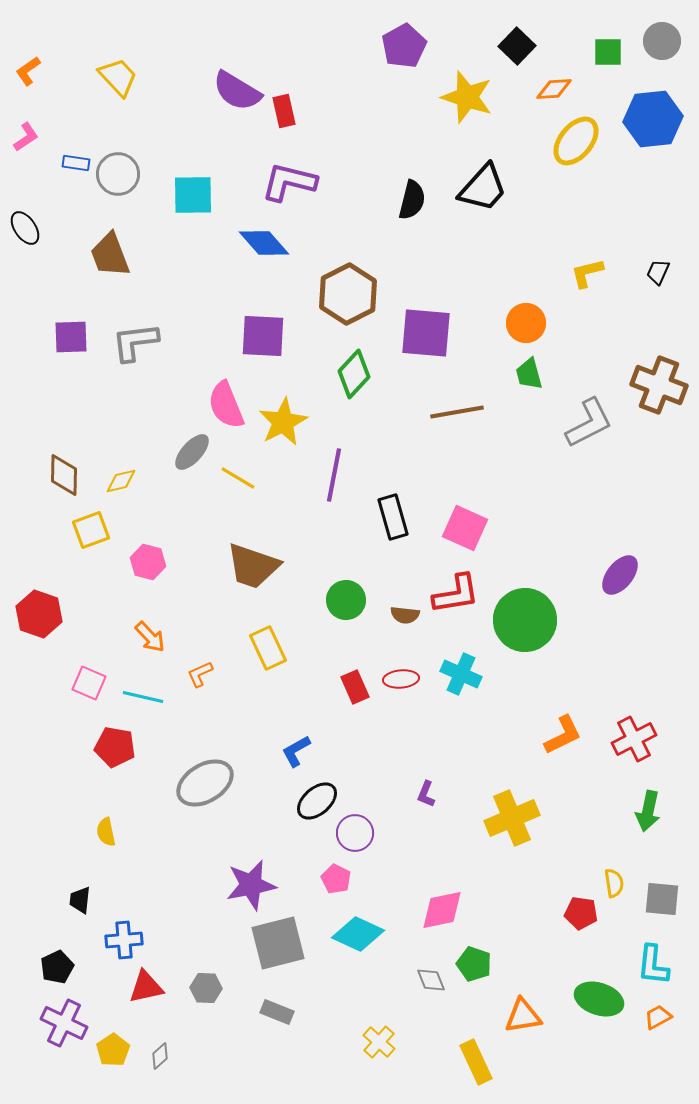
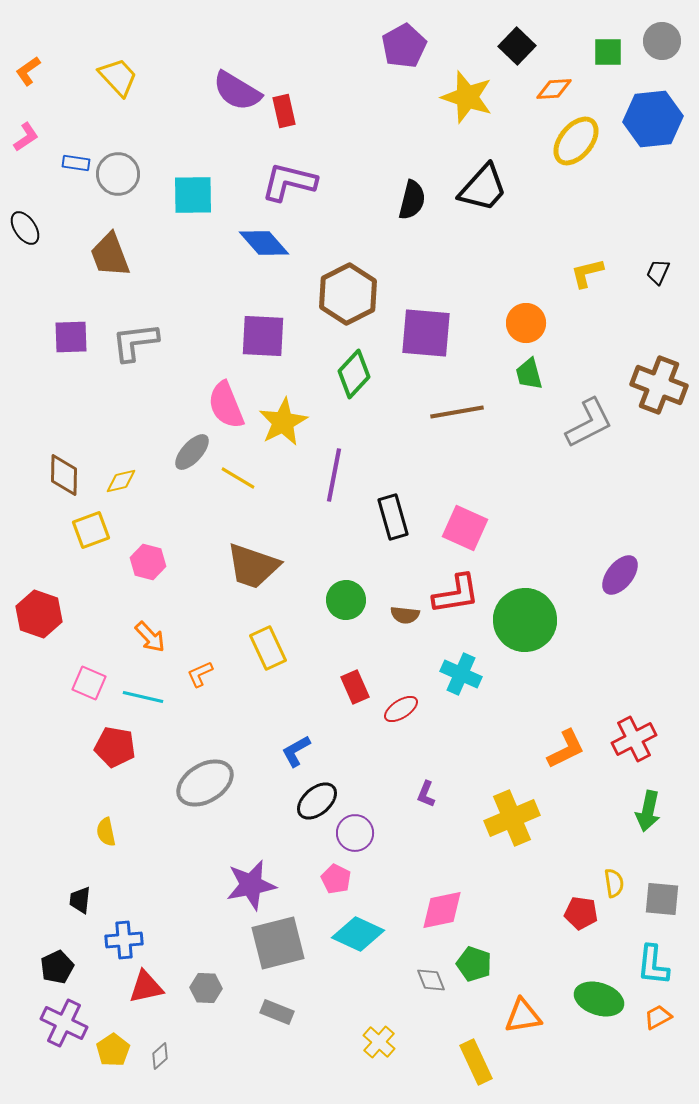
red ellipse at (401, 679): moved 30 px down; rotated 28 degrees counterclockwise
orange L-shape at (563, 735): moved 3 px right, 14 px down
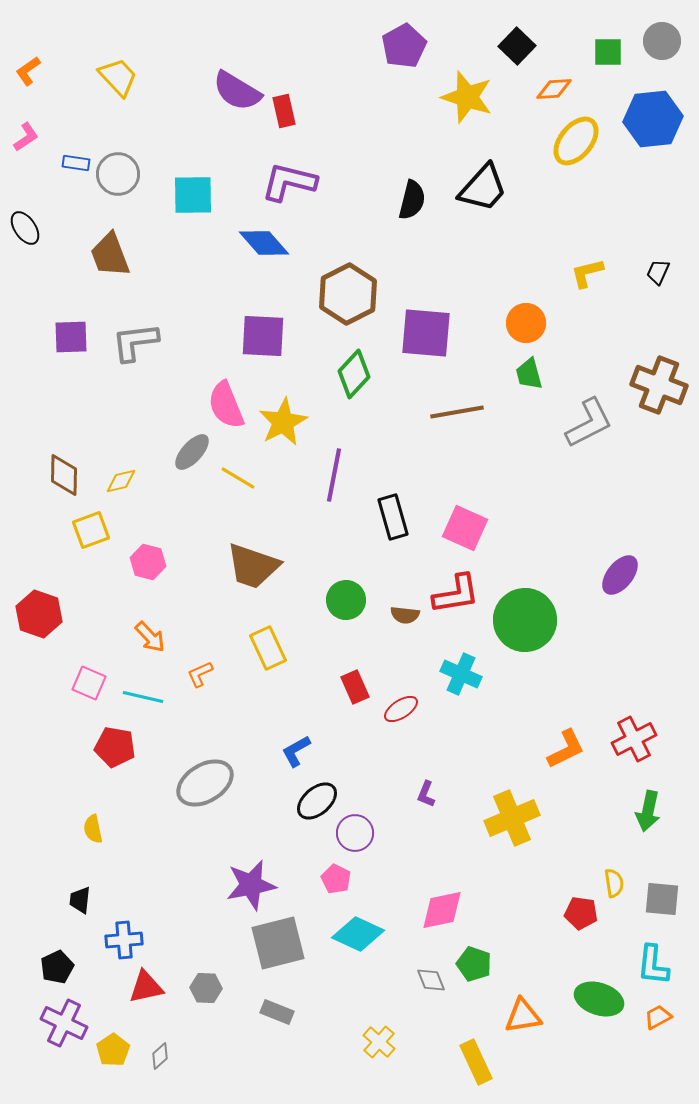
yellow semicircle at (106, 832): moved 13 px left, 3 px up
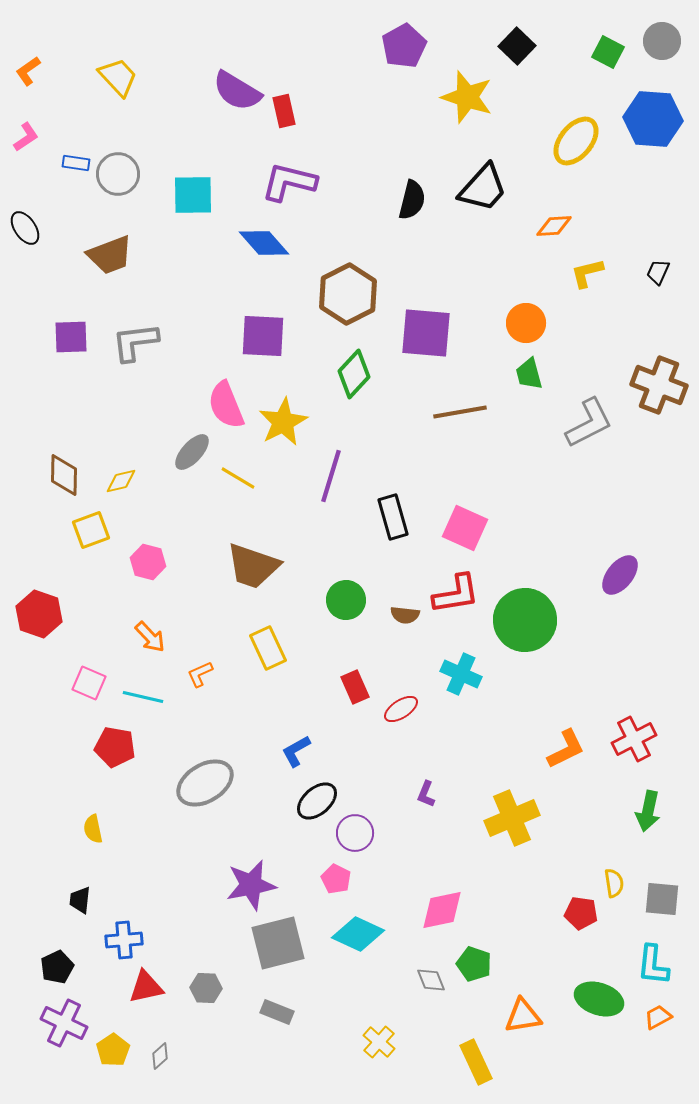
green square at (608, 52): rotated 28 degrees clockwise
orange diamond at (554, 89): moved 137 px down
blue hexagon at (653, 119): rotated 10 degrees clockwise
brown trapezoid at (110, 255): rotated 90 degrees counterclockwise
brown line at (457, 412): moved 3 px right
purple line at (334, 475): moved 3 px left, 1 px down; rotated 6 degrees clockwise
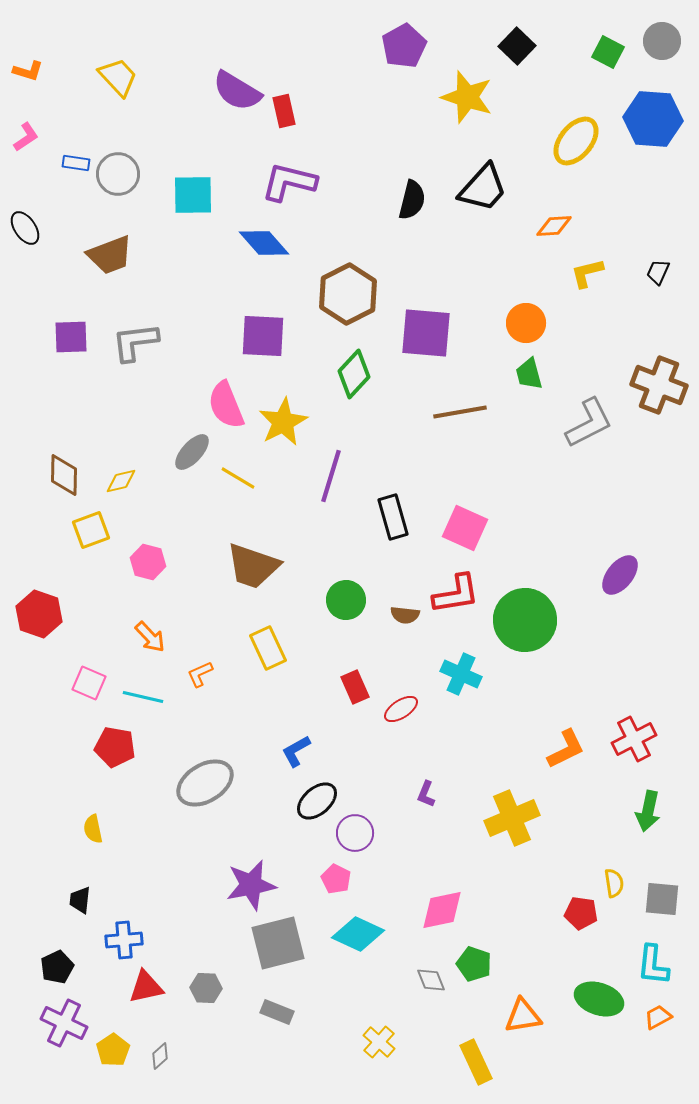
orange L-shape at (28, 71): rotated 128 degrees counterclockwise
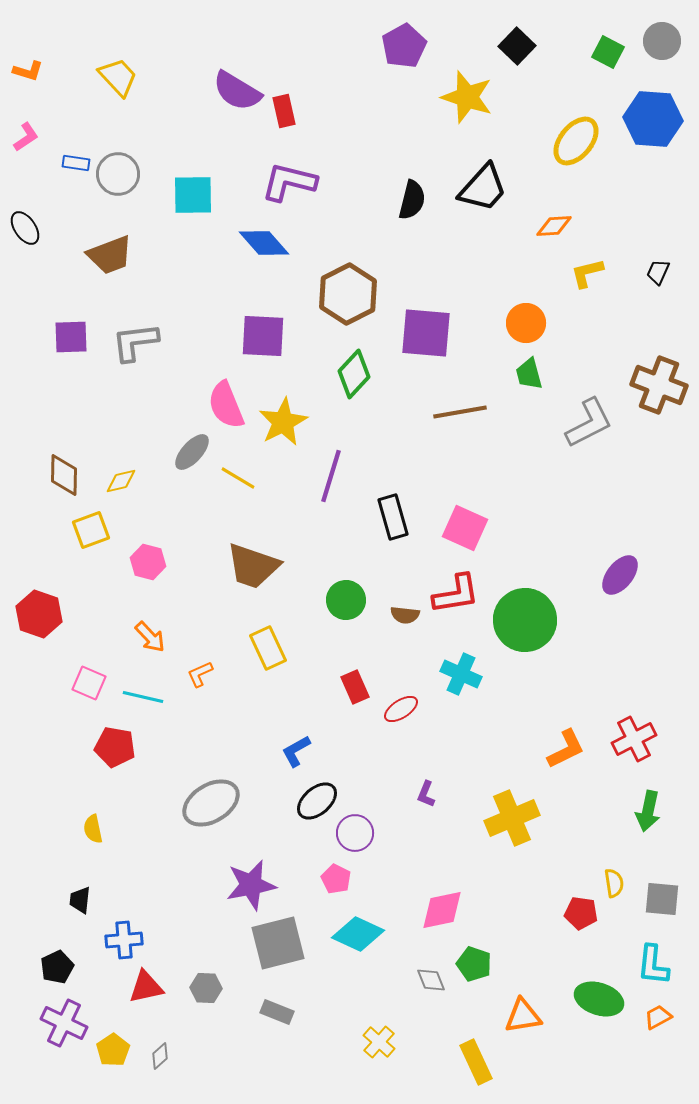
gray ellipse at (205, 783): moved 6 px right, 20 px down
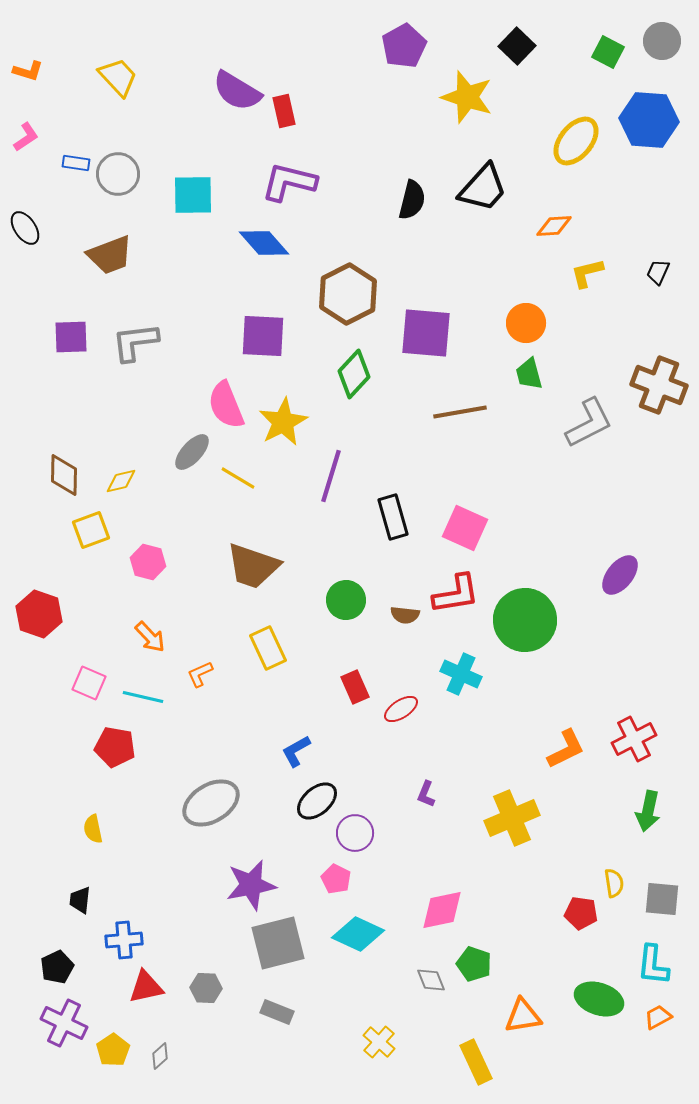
blue hexagon at (653, 119): moved 4 px left, 1 px down
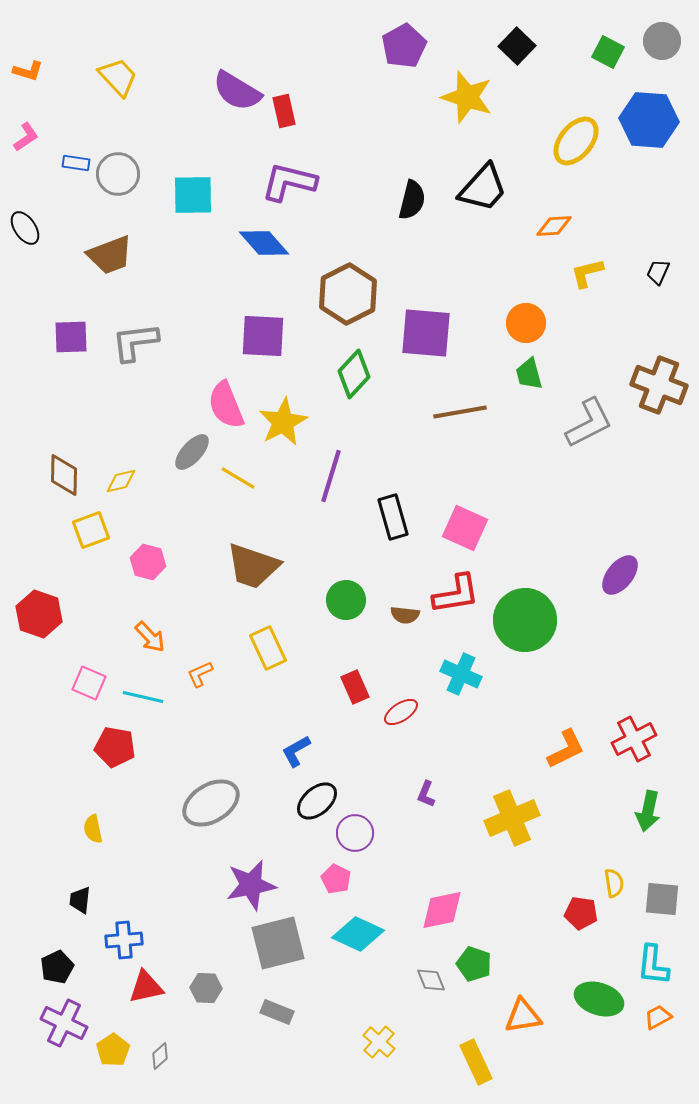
red ellipse at (401, 709): moved 3 px down
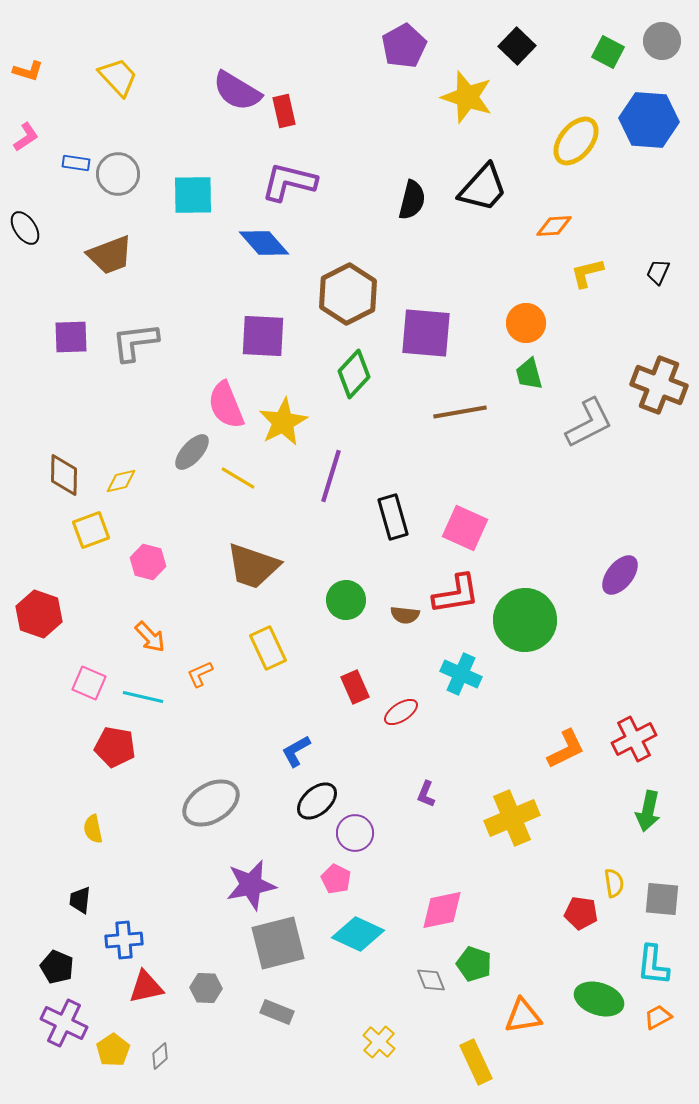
black pentagon at (57, 967): rotated 24 degrees counterclockwise
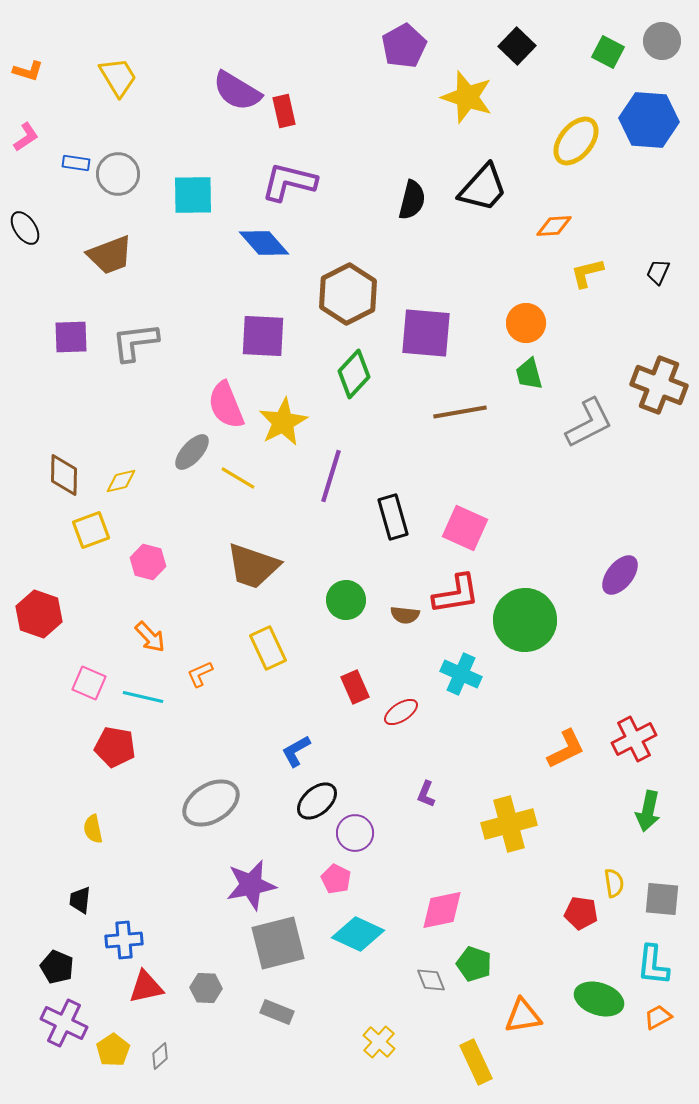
yellow trapezoid at (118, 77): rotated 12 degrees clockwise
yellow cross at (512, 818): moved 3 px left, 6 px down; rotated 8 degrees clockwise
